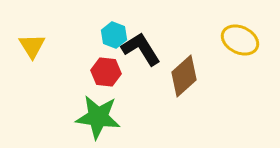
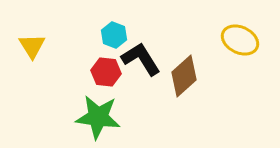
black L-shape: moved 10 px down
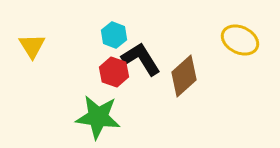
red hexagon: moved 8 px right; rotated 12 degrees clockwise
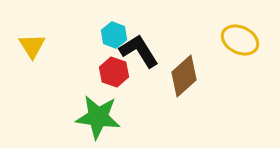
black L-shape: moved 2 px left, 8 px up
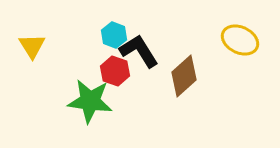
red hexagon: moved 1 px right, 1 px up
green star: moved 8 px left, 16 px up
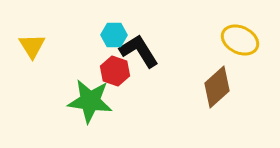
cyan hexagon: rotated 20 degrees counterclockwise
brown diamond: moved 33 px right, 11 px down
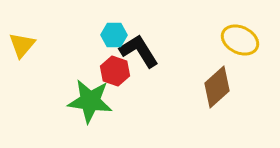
yellow triangle: moved 10 px left, 1 px up; rotated 12 degrees clockwise
